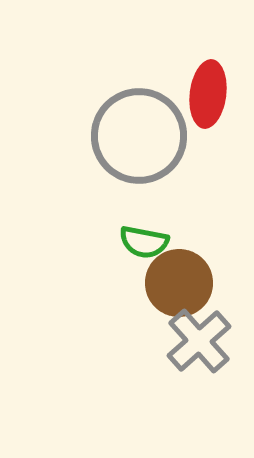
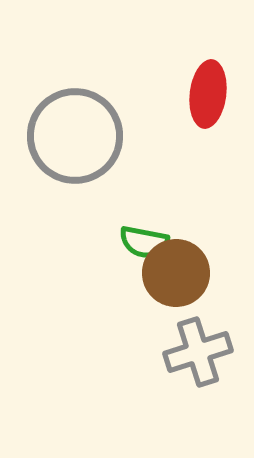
gray circle: moved 64 px left
brown circle: moved 3 px left, 10 px up
gray cross: moved 1 px left, 11 px down; rotated 24 degrees clockwise
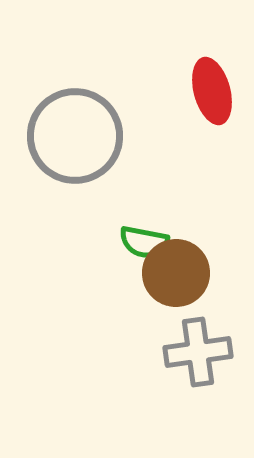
red ellipse: moved 4 px right, 3 px up; rotated 22 degrees counterclockwise
gray cross: rotated 10 degrees clockwise
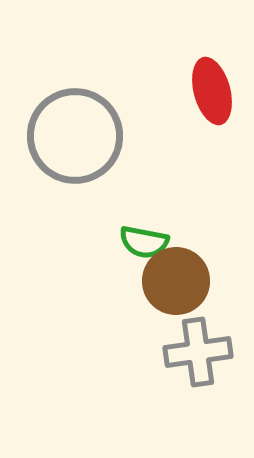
brown circle: moved 8 px down
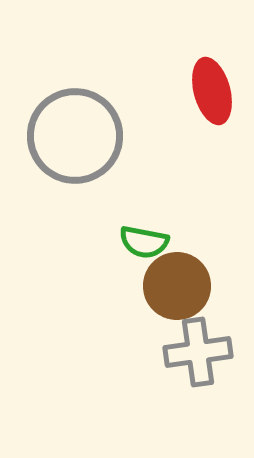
brown circle: moved 1 px right, 5 px down
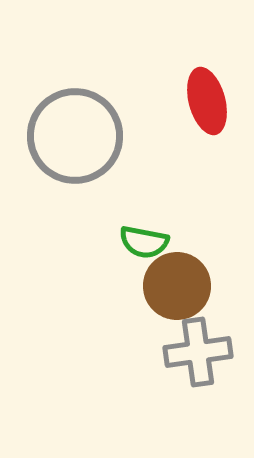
red ellipse: moved 5 px left, 10 px down
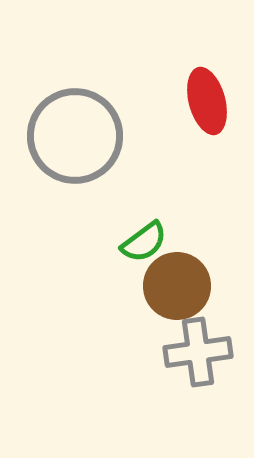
green semicircle: rotated 48 degrees counterclockwise
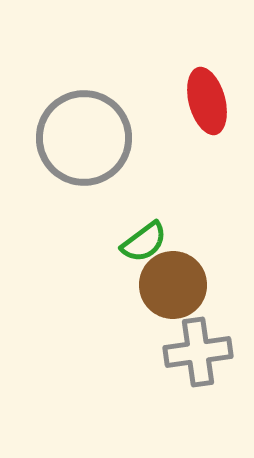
gray circle: moved 9 px right, 2 px down
brown circle: moved 4 px left, 1 px up
